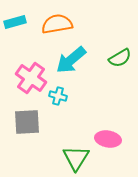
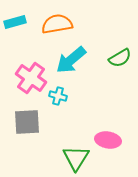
pink ellipse: moved 1 px down
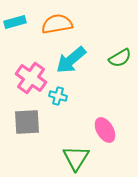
pink ellipse: moved 3 px left, 10 px up; rotated 50 degrees clockwise
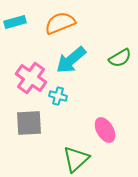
orange semicircle: moved 3 px right, 1 px up; rotated 12 degrees counterclockwise
gray square: moved 2 px right, 1 px down
green triangle: moved 1 px down; rotated 16 degrees clockwise
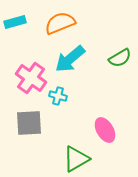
cyan arrow: moved 1 px left, 1 px up
green triangle: rotated 12 degrees clockwise
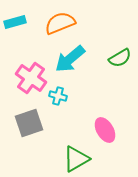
gray square: rotated 16 degrees counterclockwise
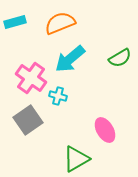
gray square: moved 1 px left, 3 px up; rotated 16 degrees counterclockwise
